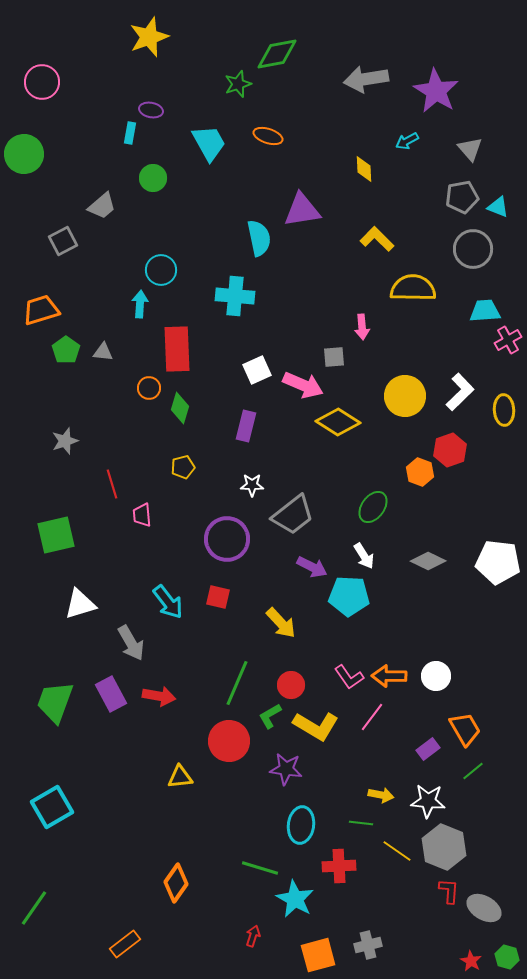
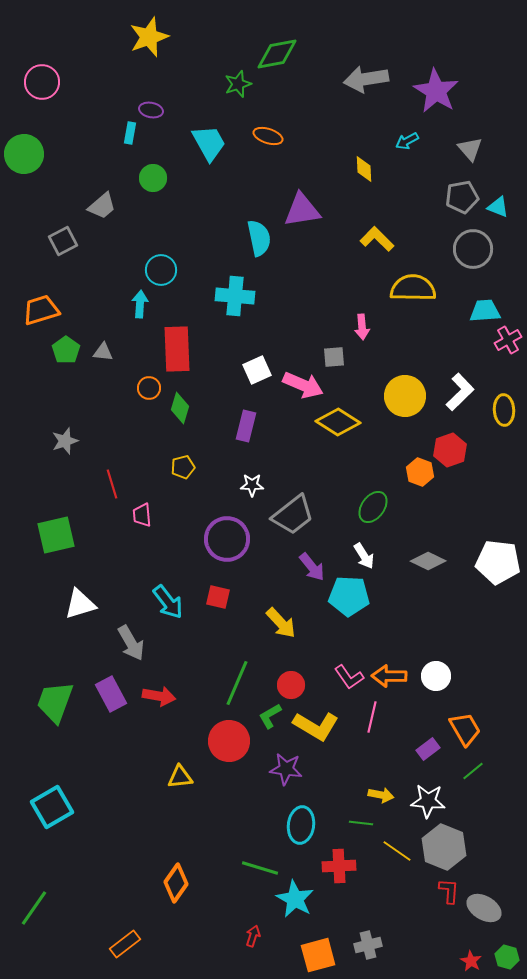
purple arrow at (312, 567): rotated 24 degrees clockwise
pink line at (372, 717): rotated 24 degrees counterclockwise
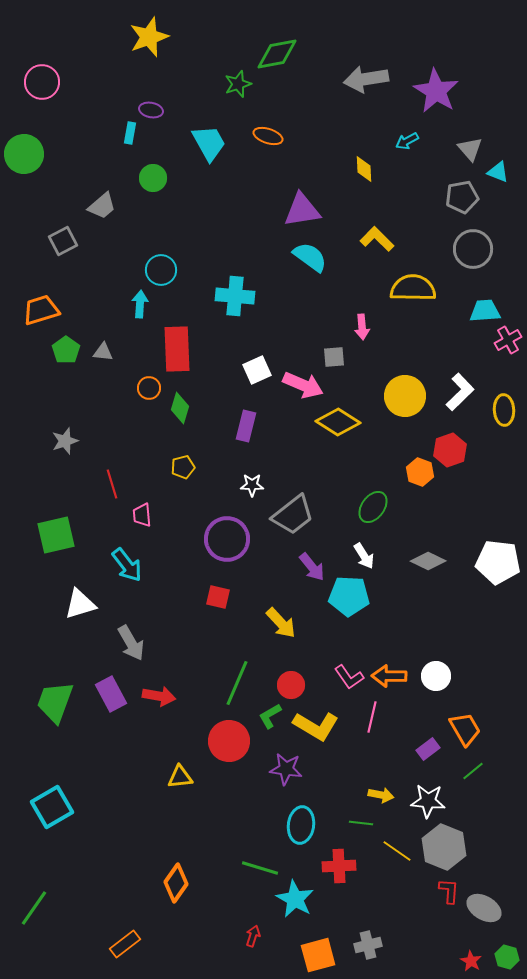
cyan triangle at (498, 207): moved 35 px up
cyan semicircle at (259, 238): moved 51 px right, 19 px down; rotated 42 degrees counterclockwise
cyan arrow at (168, 602): moved 41 px left, 37 px up
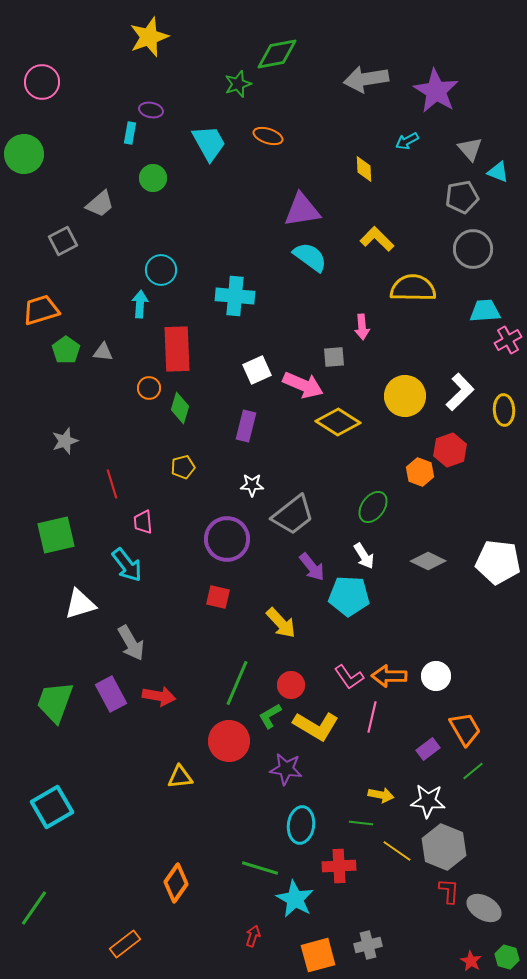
gray trapezoid at (102, 206): moved 2 px left, 2 px up
pink trapezoid at (142, 515): moved 1 px right, 7 px down
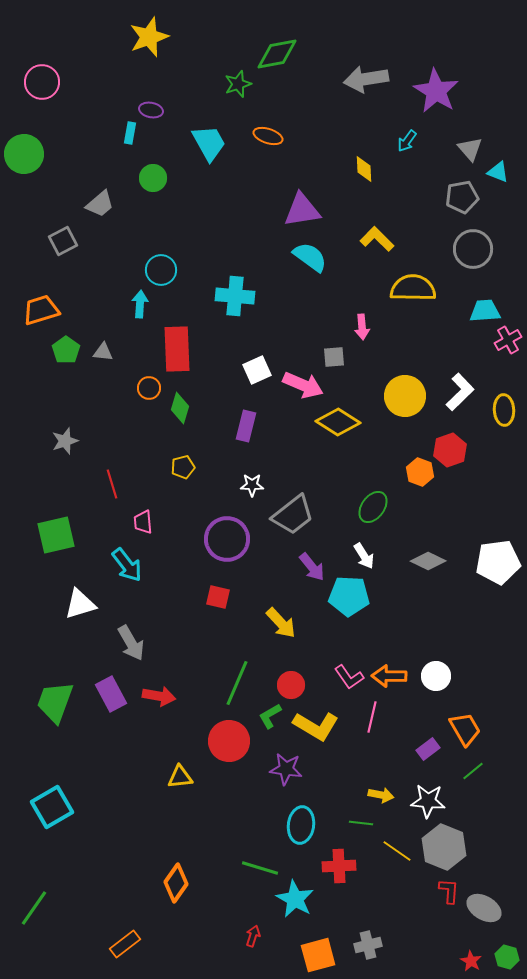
cyan arrow at (407, 141): rotated 25 degrees counterclockwise
white pentagon at (498, 562): rotated 15 degrees counterclockwise
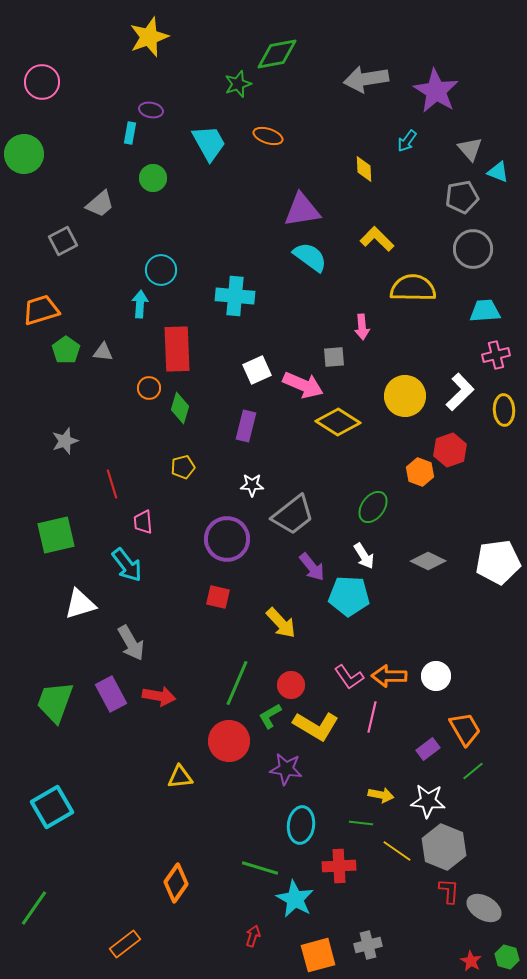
pink cross at (508, 340): moved 12 px left, 15 px down; rotated 16 degrees clockwise
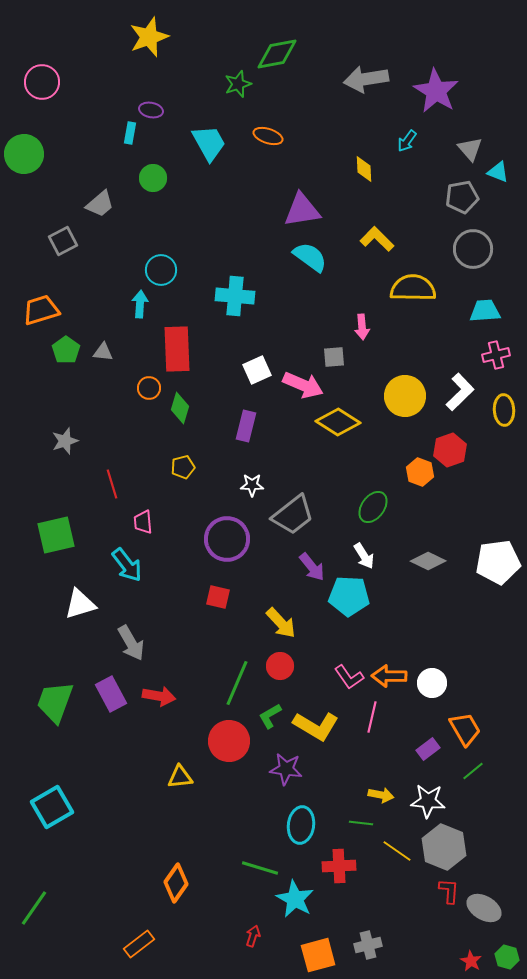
white circle at (436, 676): moved 4 px left, 7 px down
red circle at (291, 685): moved 11 px left, 19 px up
orange rectangle at (125, 944): moved 14 px right
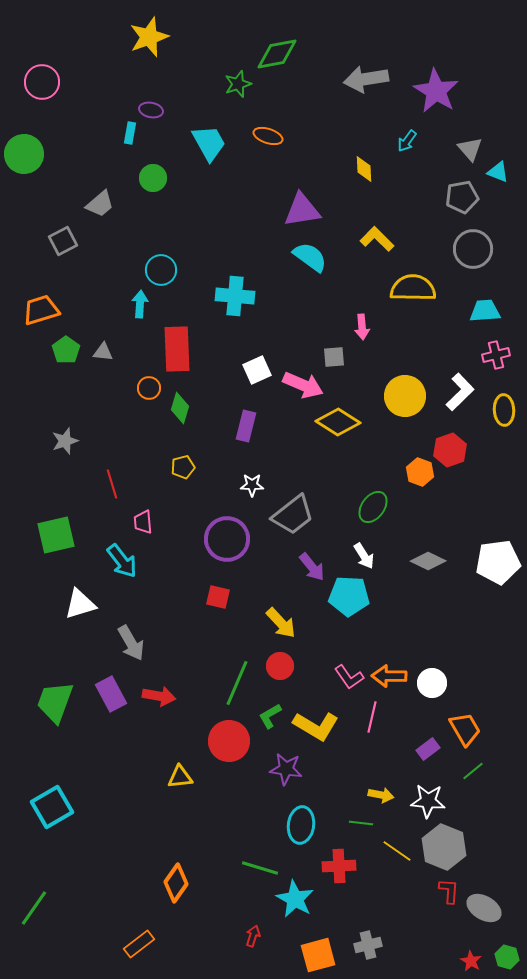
cyan arrow at (127, 565): moved 5 px left, 4 px up
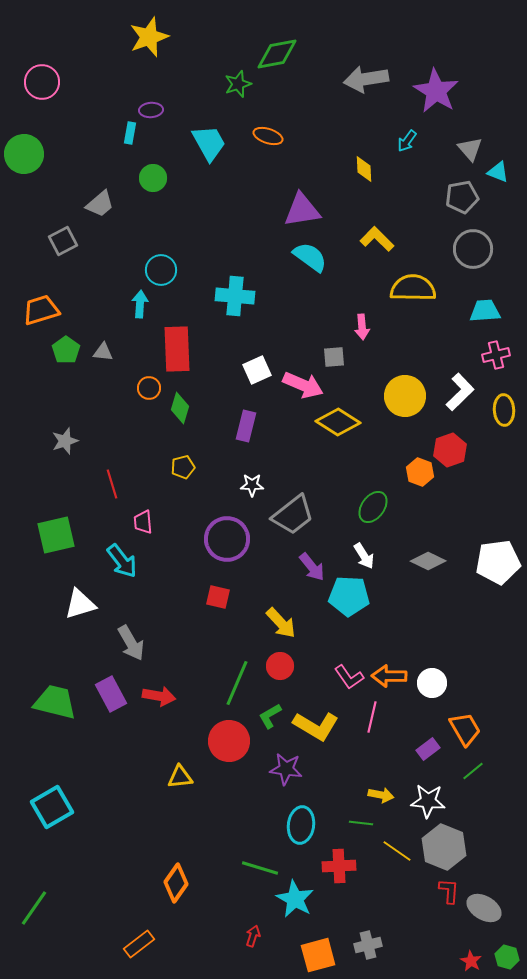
purple ellipse at (151, 110): rotated 15 degrees counterclockwise
green trapezoid at (55, 702): rotated 84 degrees clockwise
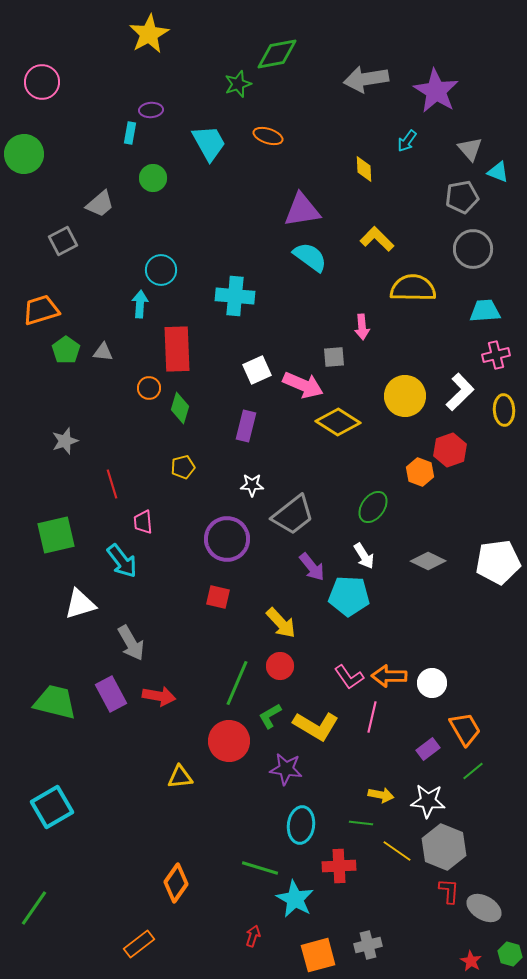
yellow star at (149, 37): moved 3 px up; rotated 9 degrees counterclockwise
green hexagon at (507, 957): moved 3 px right, 3 px up
